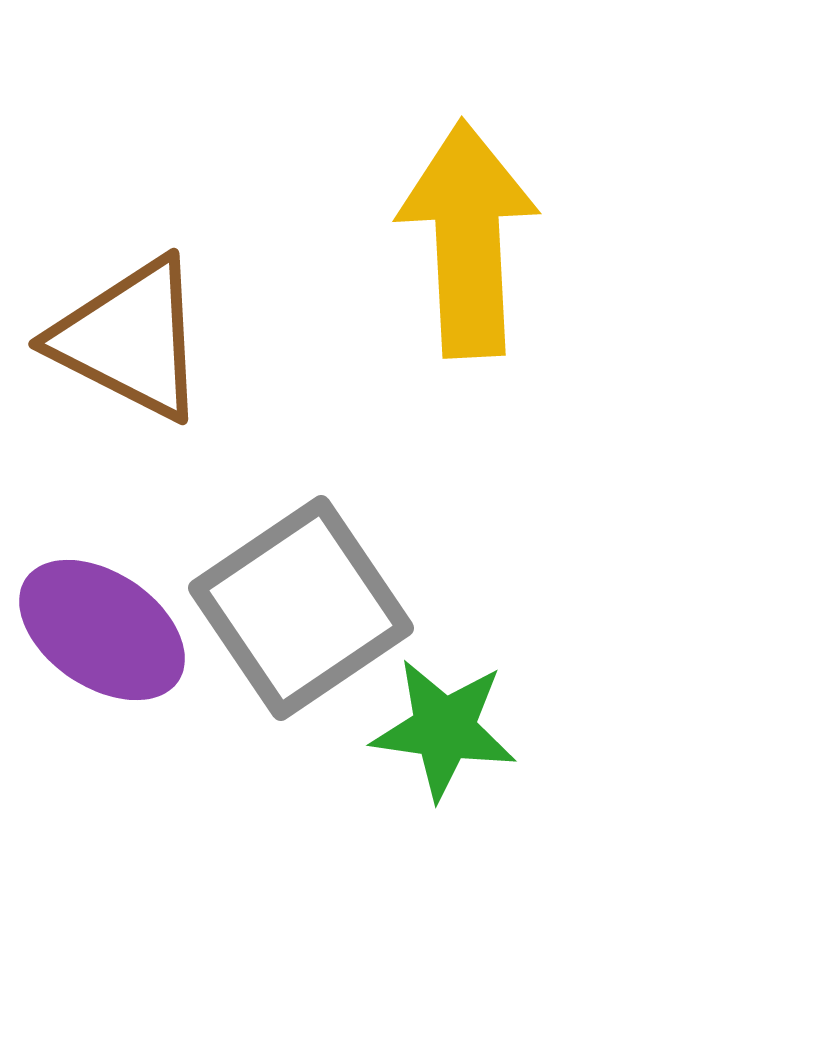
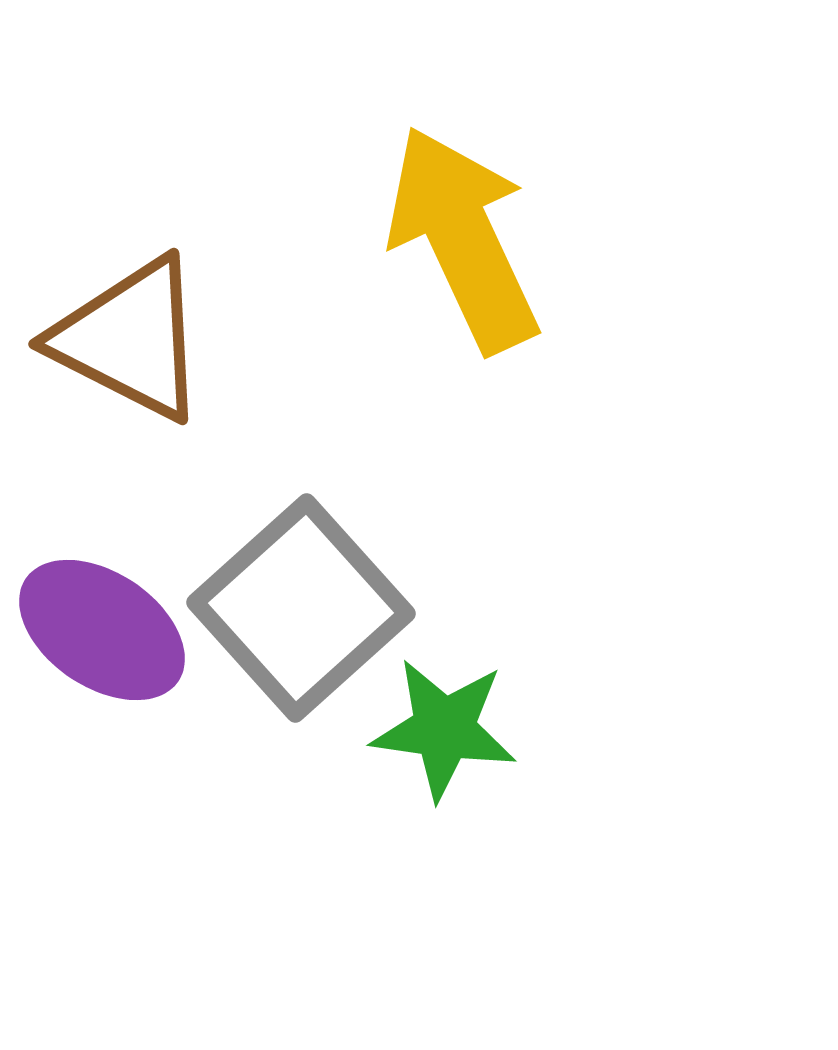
yellow arrow: moved 5 px left; rotated 22 degrees counterclockwise
gray square: rotated 8 degrees counterclockwise
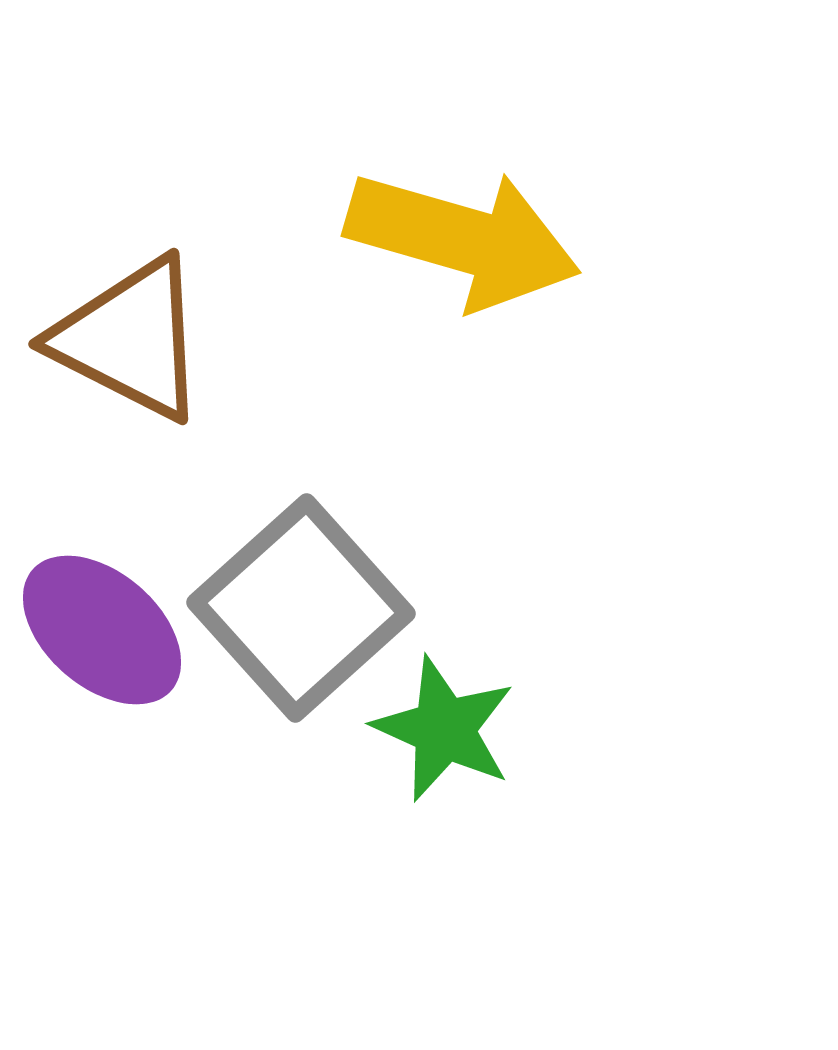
yellow arrow: rotated 131 degrees clockwise
purple ellipse: rotated 7 degrees clockwise
green star: rotated 16 degrees clockwise
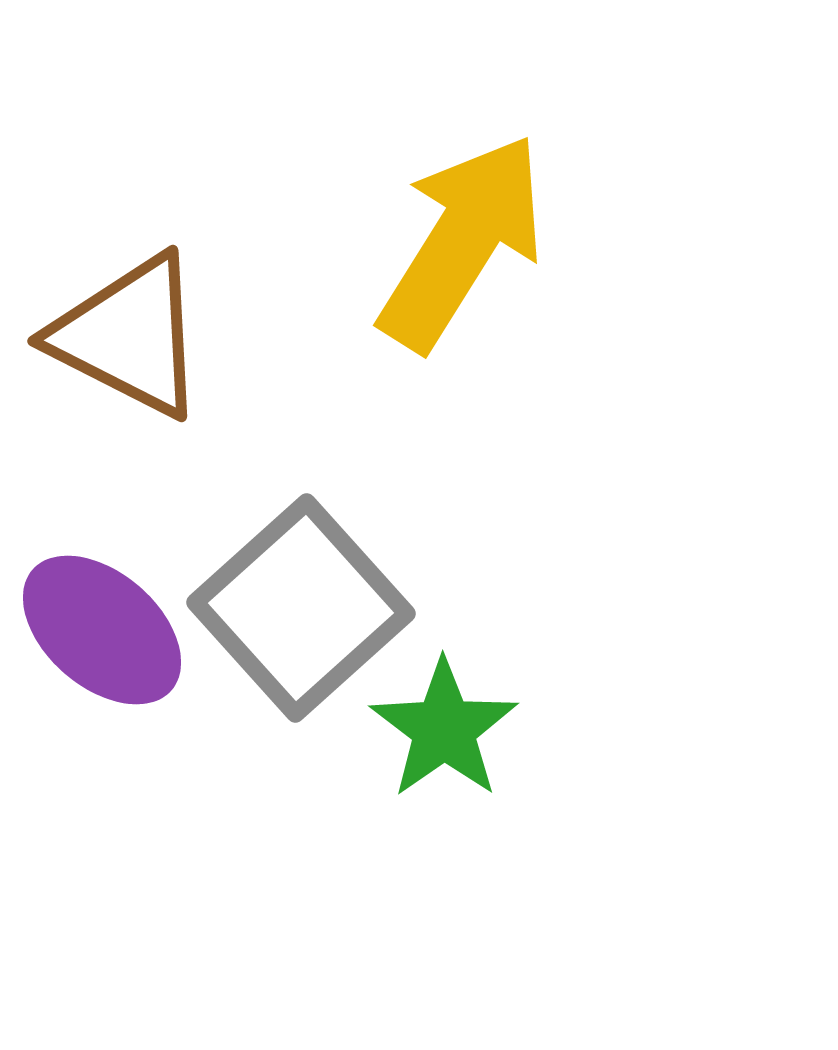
yellow arrow: moved 1 px left, 3 px down; rotated 74 degrees counterclockwise
brown triangle: moved 1 px left, 3 px up
green star: rotated 13 degrees clockwise
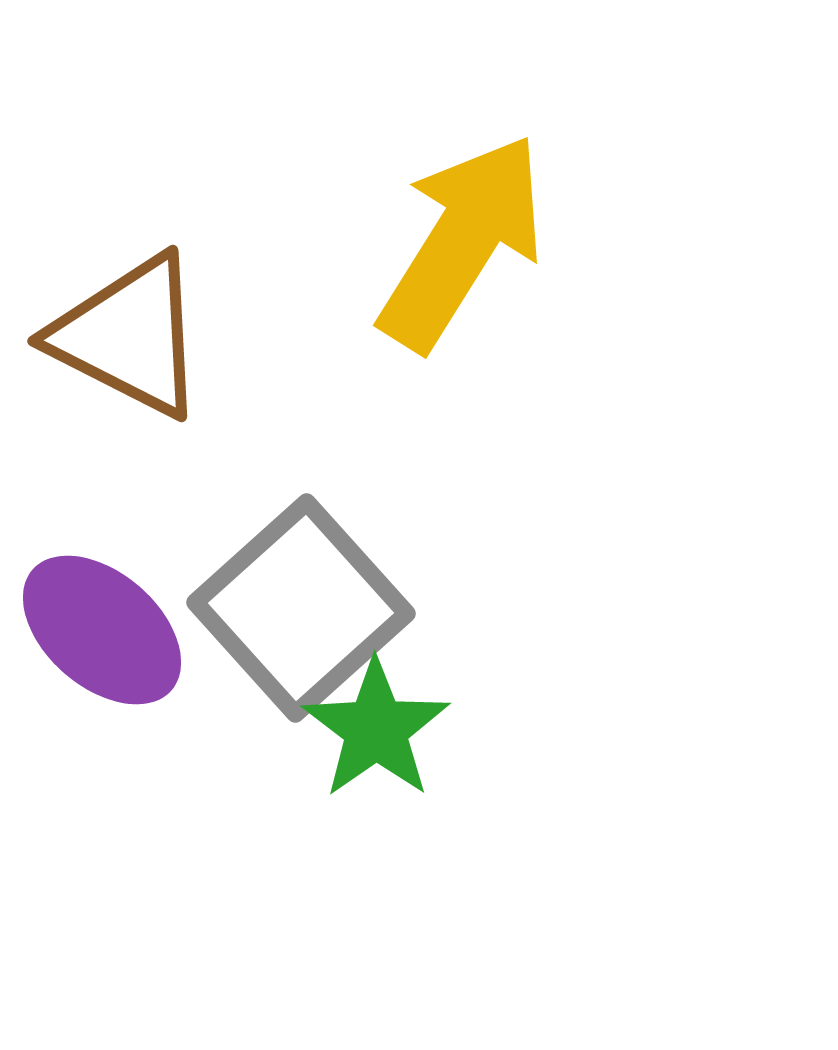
green star: moved 68 px left
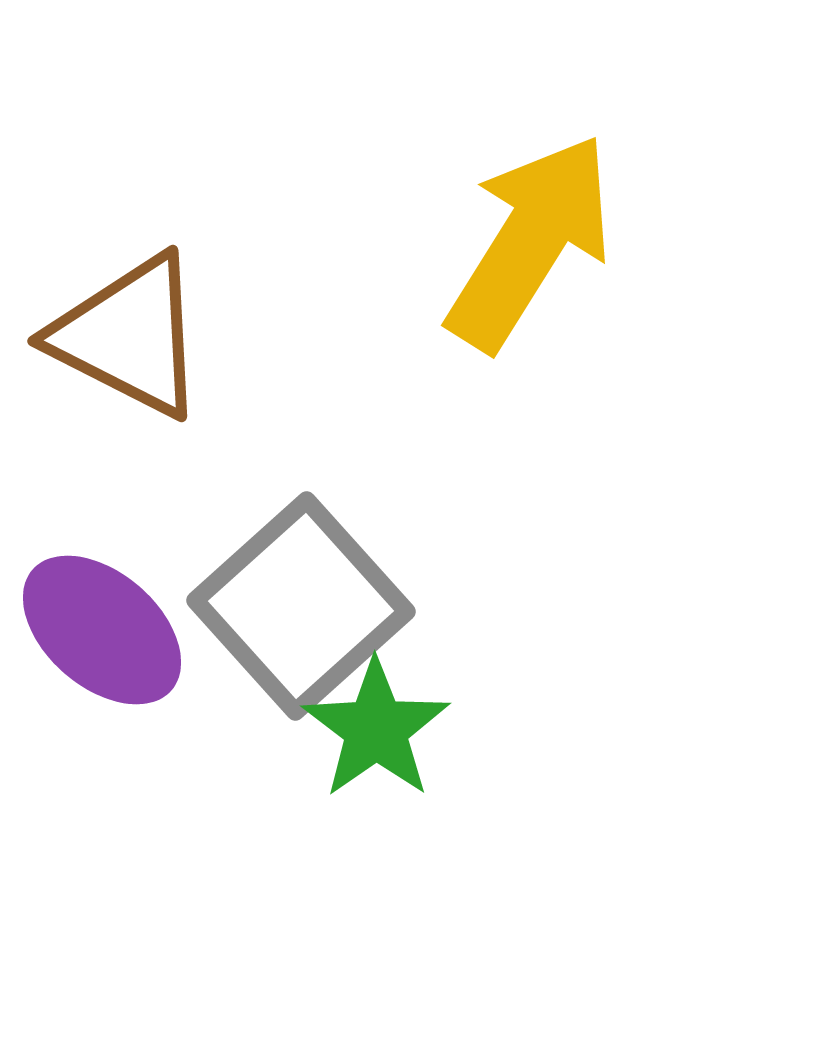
yellow arrow: moved 68 px right
gray square: moved 2 px up
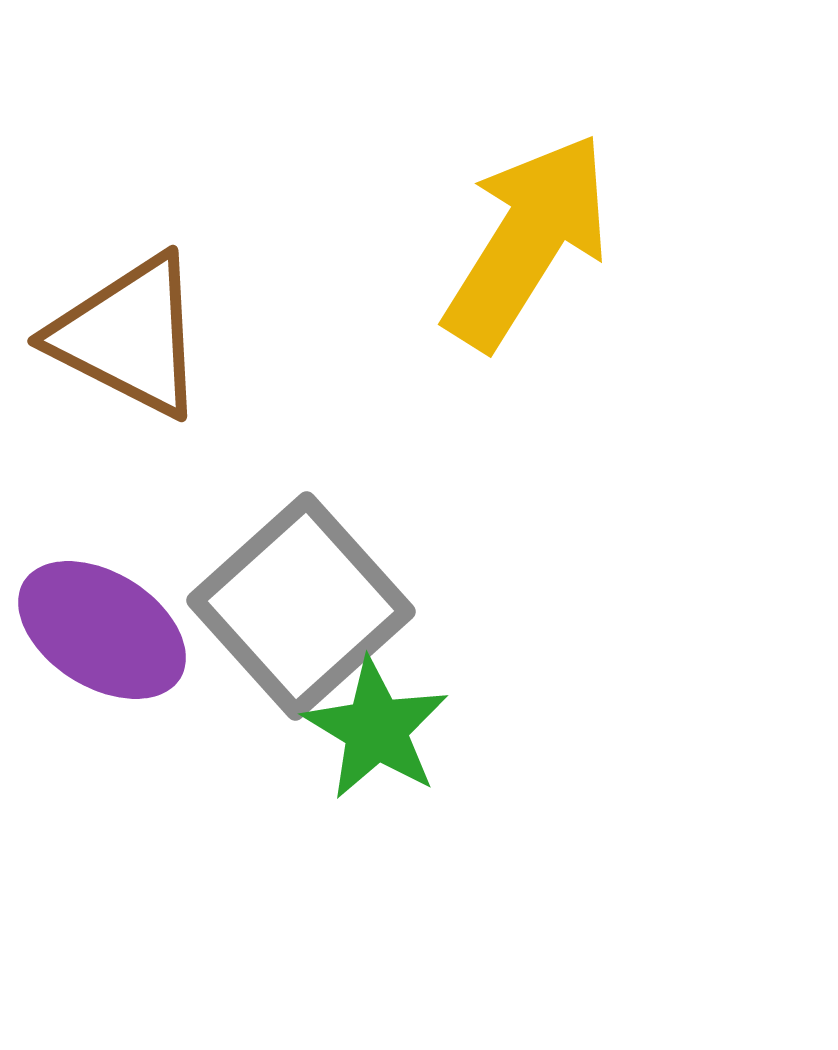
yellow arrow: moved 3 px left, 1 px up
purple ellipse: rotated 9 degrees counterclockwise
green star: rotated 6 degrees counterclockwise
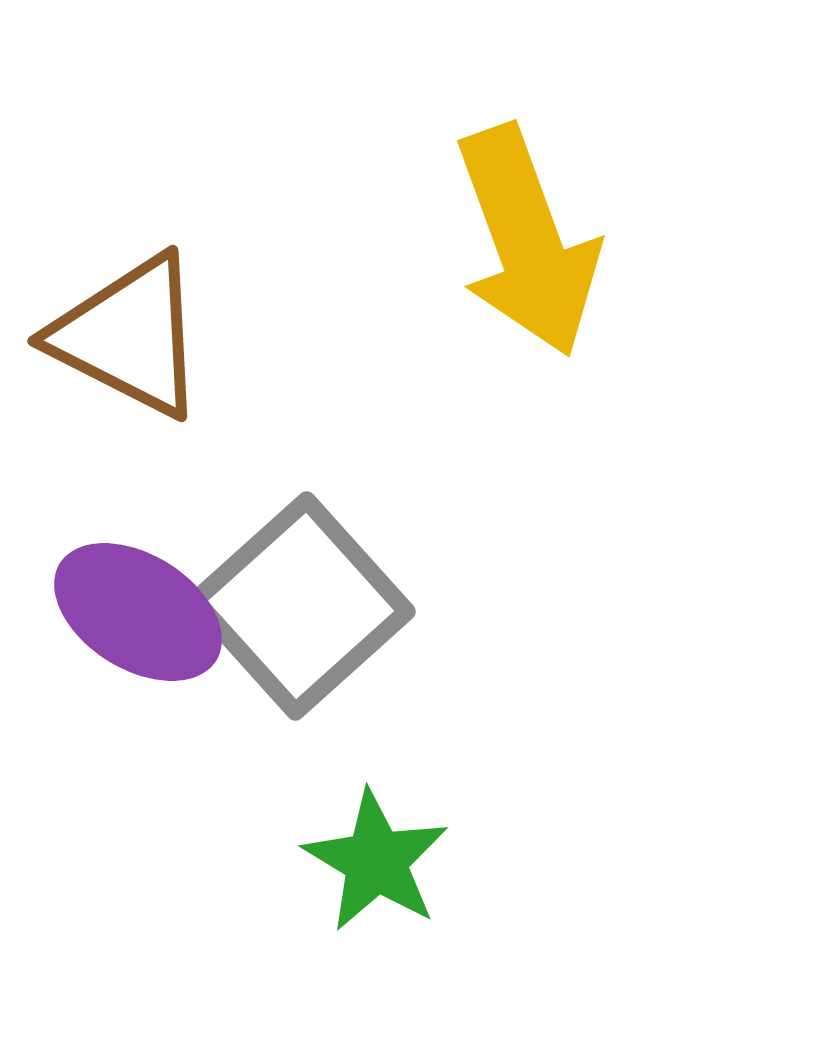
yellow arrow: rotated 128 degrees clockwise
purple ellipse: moved 36 px right, 18 px up
green star: moved 132 px down
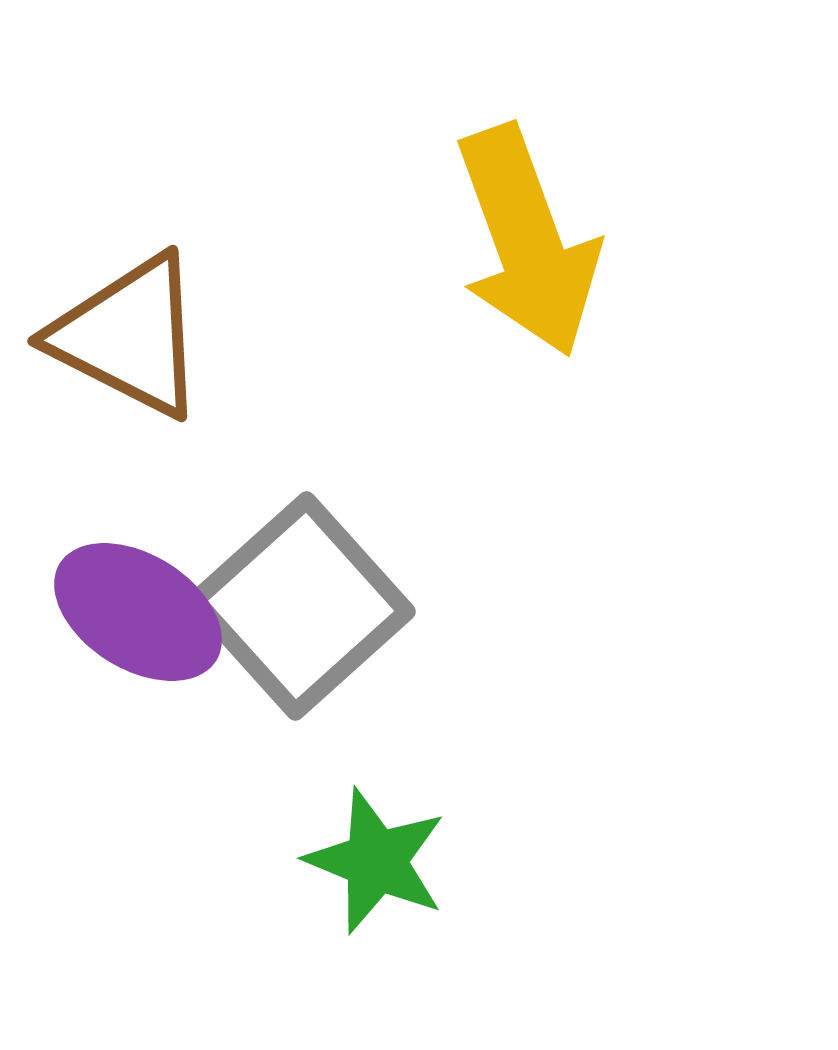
green star: rotated 9 degrees counterclockwise
